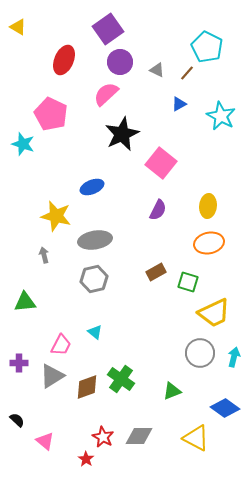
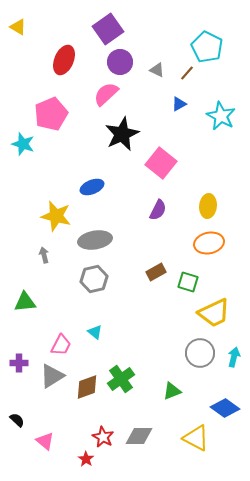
pink pentagon at (51, 114): rotated 24 degrees clockwise
green cross at (121, 379): rotated 20 degrees clockwise
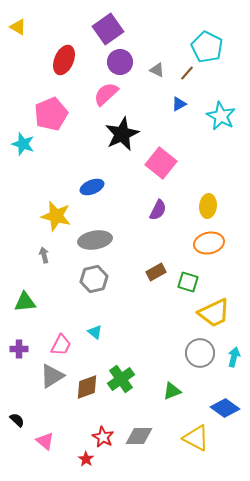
purple cross at (19, 363): moved 14 px up
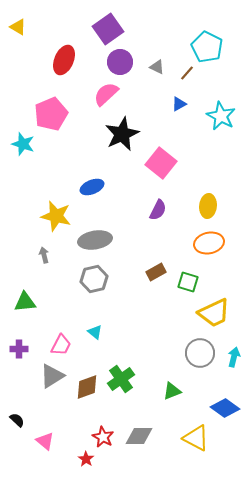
gray triangle at (157, 70): moved 3 px up
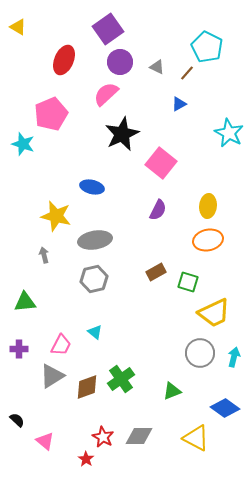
cyan star at (221, 116): moved 8 px right, 17 px down
blue ellipse at (92, 187): rotated 35 degrees clockwise
orange ellipse at (209, 243): moved 1 px left, 3 px up
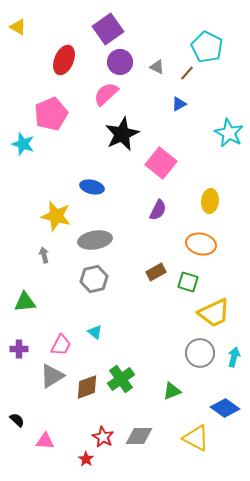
yellow ellipse at (208, 206): moved 2 px right, 5 px up
orange ellipse at (208, 240): moved 7 px left, 4 px down; rotated 24 degrees clockwise
pink triangle at (45, 441): rotated 36 degrees counterclockwise
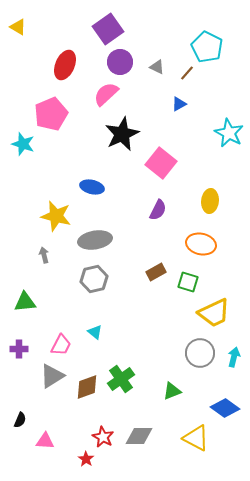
red ellipse at (64, 60): moved 1 px right, 5 px down
black semicircle at (17, 420): moved 3 px right; rotated 70 degrees clockwise
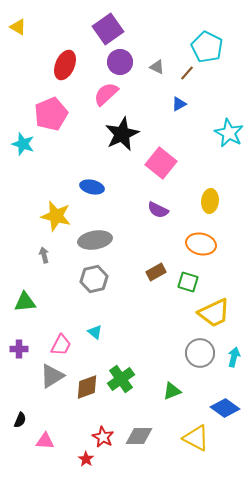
purple semicircle at (158, 210): rotated 90 degrees clockwise
